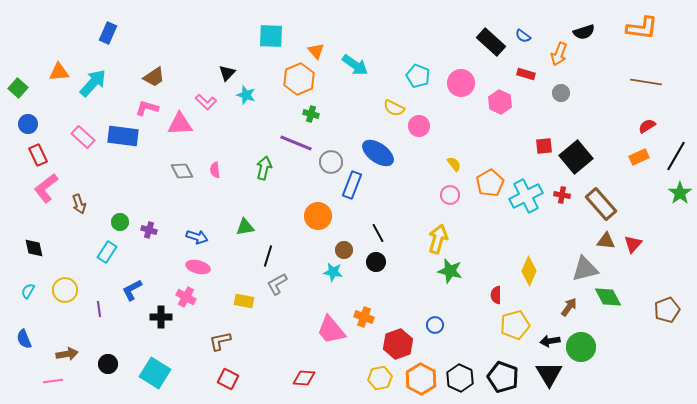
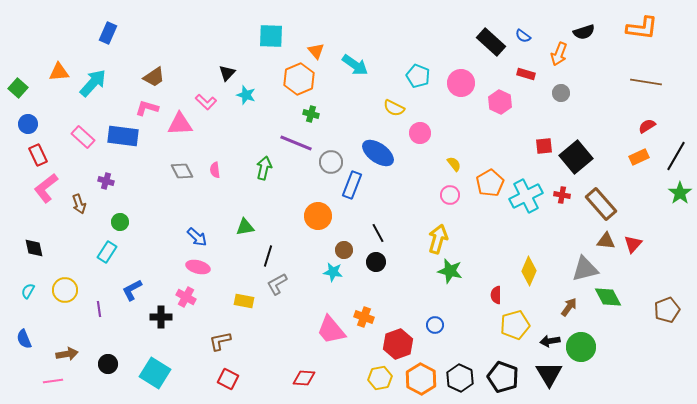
pink circle at (419, 126): moved 1 px right, 7 px down
purple cross at (149, 230): moved 43 px left, 49 px up
blue arrow at (197, 237): rotated 25 degrees clockwise
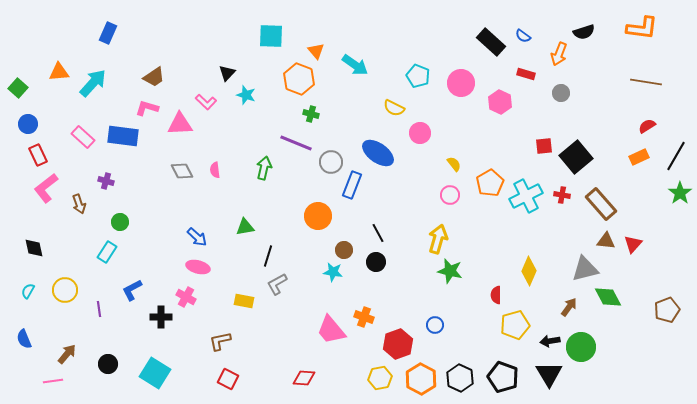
orange hexagon at (299, 79): rotated 16 degrees counterclockwise
brown arrow at (67, 354): rotated 40 degrees counterclockwise
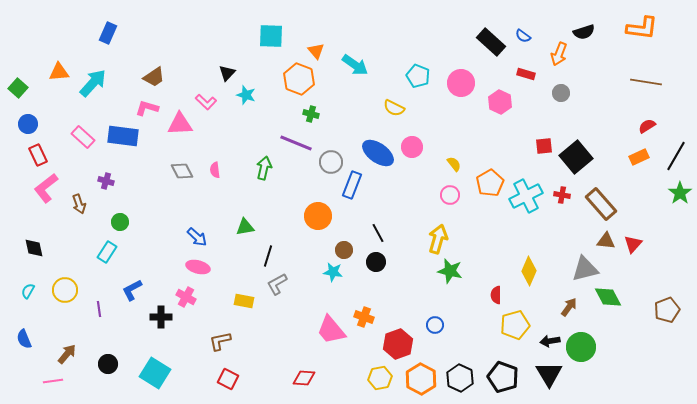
pink circle at (420, 133): moved 8 px left, 14 px down
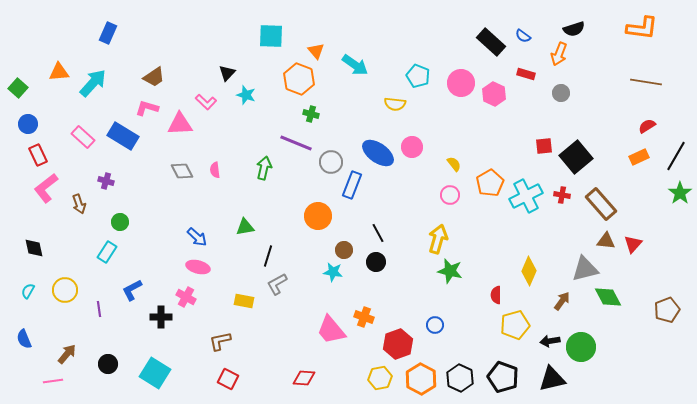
black semicircle at (584, 32): moved 10 px left, 3 px up
pink hexagon at (500, 102): moved 6 px left, 8 px up
yellow semicircle at (394, 108): moved 1 px right, 4 px up; rotated 20 degrees counterclockwise
blue rectangle at (123, 136): rotated 24 degrees clockwise
brown arrow at (569, 307): moved 7 px left, 6 px up
black triangle at (549, 374): moved 3 px right, 5 px down; rotated 48 degrees clockwise
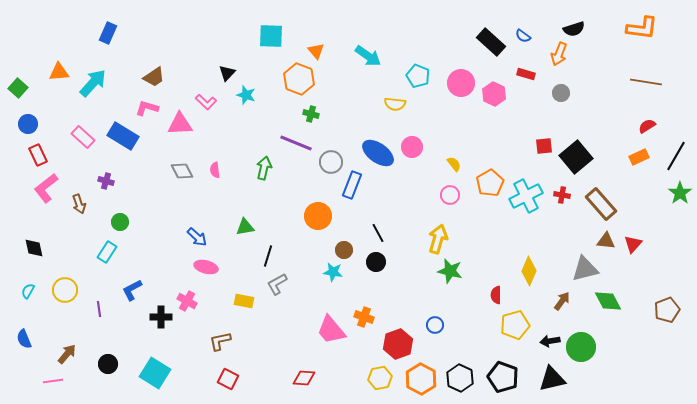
cyan arrow at (355, 65): moved 13 px right, 9 px up
pink ellipse at (198, 267): moved 8 px right
pink cross at (186, 297): moved 1 px right, 4 px down
green diamond at (608, 297): moved 4 px down
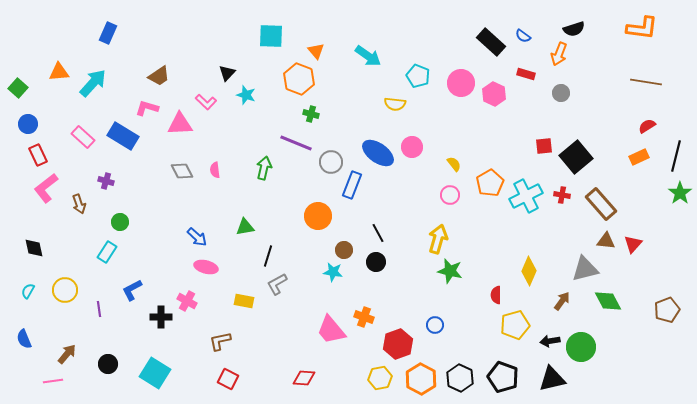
brown trapezoid at (154, 77): moved 5 px right, 1 px up
black line at (676, 156): rotated 16 degrees counterclockwise
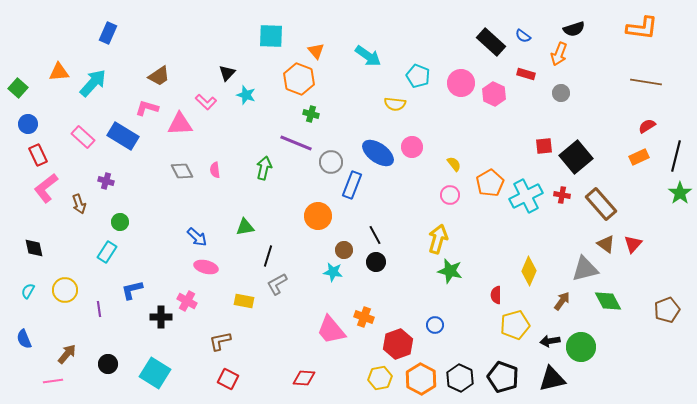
black line at (378, 233): moved 3 px left, 2 px down
brown triangle at (606, 241): moved 3 px down; rotated 30 degrees clockwise
blue L-shape at (132, 290): rotated 15 degrees clockwise
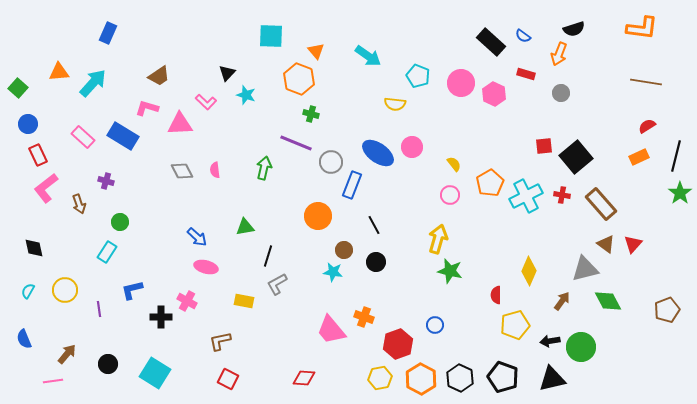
black line at (375, 235): moved 1 px left, 10 px up
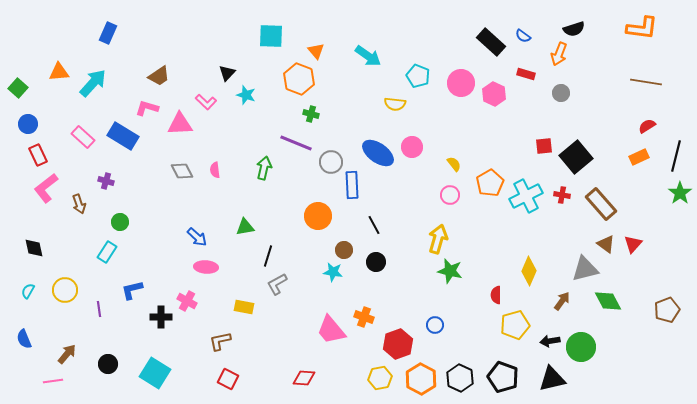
blue rectangle at (352, 185): rotated 24 degrees counterclockwise
pink ellipse at (206, 267): rotated 10 degrees counterclockwise
yellow rectangle at (244, 301): moved 6 px down
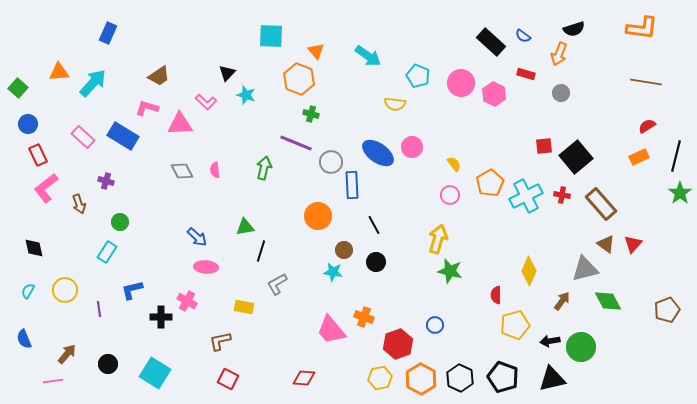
black line at (268, 256): moved 7 px left, 5 px up
